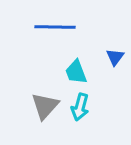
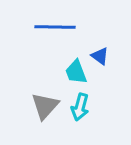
blue triangle: moved 15 px left, 1 px up; rotated 30 degrees counterclockwise
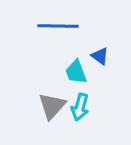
blue line: moved 3 px right, 1 px up
gray triangle: moved 7 px right
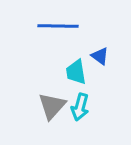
cyan trapezoid: rotated 12 degrees clockwise
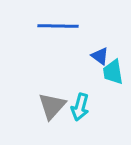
cyan trapezoid: moved 37 px right
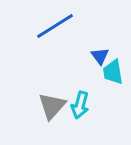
blue line: moved 3 px left; rotated 33 degrees counterclockwise
blue triangle: rotated 18 degrees clockwise
cyan arrow: moved 2 px up
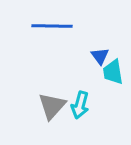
blue line: moved 3 px left; rotated 33 degrees clockwise
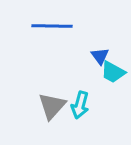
cyan trapezoid: rotated 52 degrees counterclockwise
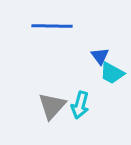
cyan trapezoid: moved 1 px left, 1 px down
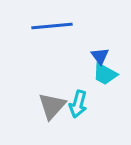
blue line: rotated 6 degrees counterclockwise
cyan trapezoid: moved 7 px left, 1 px down
cyan arrow: moved 2 px left, 1 px up
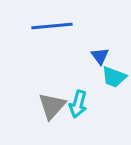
cyan trapezoid: moved 9 px right, 3 px down; rotated 8 degrees counterclockwise
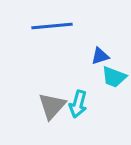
blue triangle: rotated 48 degrees clockwise
